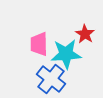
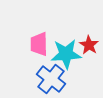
red star: moved 4 px right, 11 px down
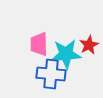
red star: rotated 12 degrees clockwise
blue cross: moved 5 px up; rotated 32 degrees counterclockwise
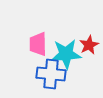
pink trapezoid: moved 1 px left
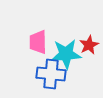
pink trapezoid: moved 2 px up
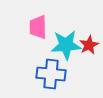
pink trapezoid: moved 15 px up
cyan star: moved 9 px up
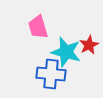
pink trapezoid: rotated 15 degrees counterclockwise
cyan star: moved 7 px down; rotated 20 degrees clockwise
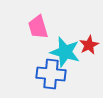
cyan star: moved 1 px left
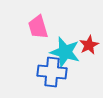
blue cross: moved 1 px right, 2 px up
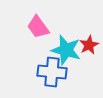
pink trapezoid: rotated 20 degrees counterclockwise
cyan star: moved 1 px right, 2 px up
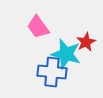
red star: moved 3 px left, 3 px up
cyan star: moved 4 px down
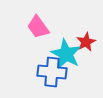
cyan star: rotated 12 degrees clockwise
